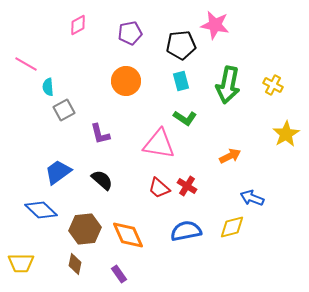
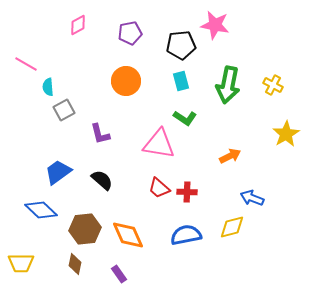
red cross: moved 6 px down; rotated 30 degrees counterclockwise
blue semicircle: moved 4 px down
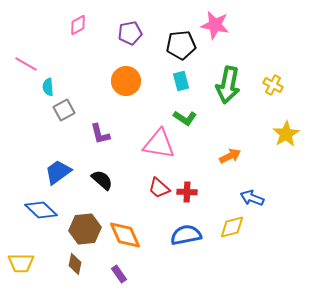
orange diamond: moved 3 px left
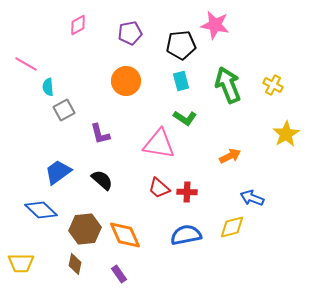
green arrow: rotated 147 degrees clockwise
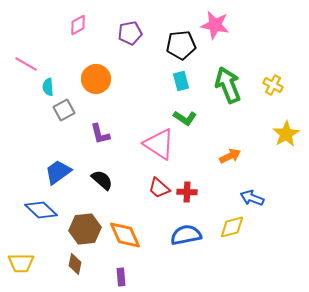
orange circle: moved 30 px left, 2 px up
pink triangle: rotated 24 degrees clockwise
purple rectangle: moved 2 px right, 3 px down; rotated 30 degrees clockwise
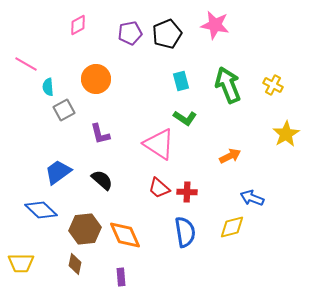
black pentagon: moved 14 px left, 11 px up; rotated 16 degrees counterclockwise
blue semicircle: moved 1 px left, 3 px up; rotated 92 degrees clockwise
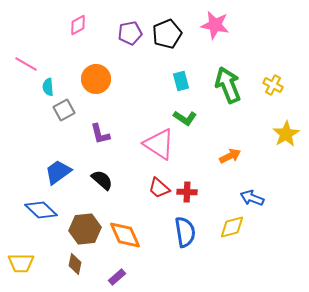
purple rectangle: moved 4 px left; rotated 54 degrees clockwise
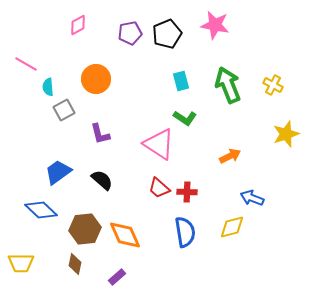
yellow star: rotated 12 degrees clockwise
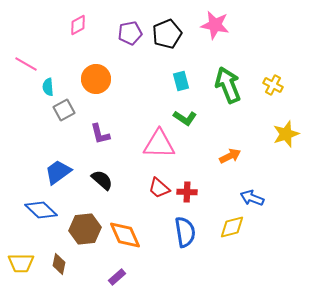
pink triangle: rotated 32 degrees counterclockwise
brown diamond: moved 16 px left
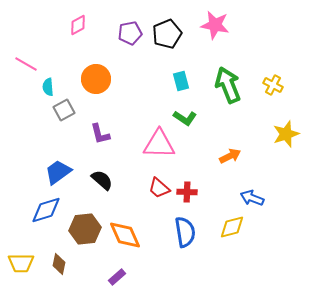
blue diamond: moved 5 px right; rotated 60 degrees counterclockwise
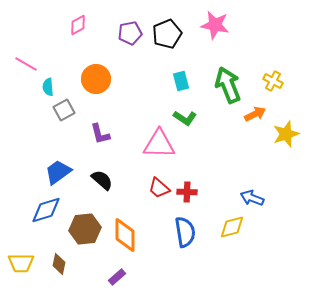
yellow cross: moved 4 px up
orange arrow: moved 25 px right, 42 px up
orange diamond: rotated 24 degrees clockwise
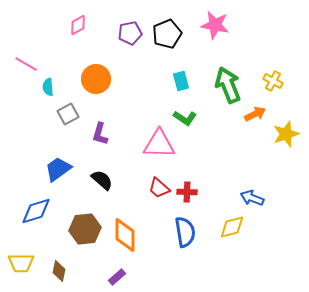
gray square: moved 4 px right, 4 px down
purple L-shape: rotated 30 degrees clockwise
blue trapezoid: moved 3 px up
blue diamond: moved 10 px left, 1 px down
brown diamond: moved 7 px down
